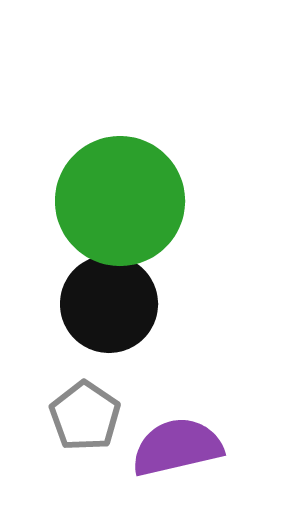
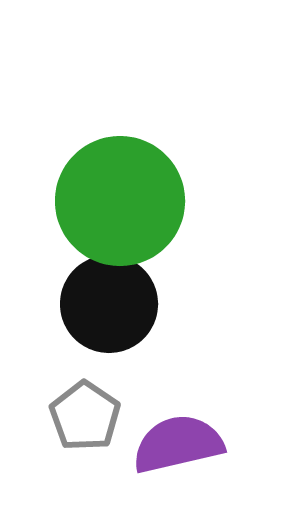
purple semicircle: moved 1 px right, 3 px up
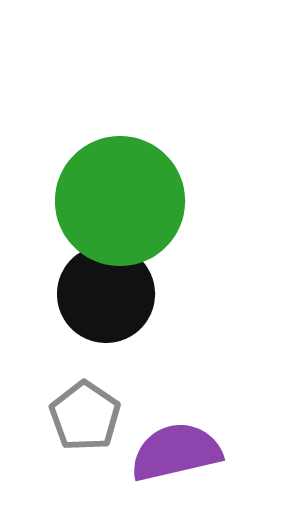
black circle: moved 3 px left, 10 px up
purple semicircle: moved 2 px left, 8 px down
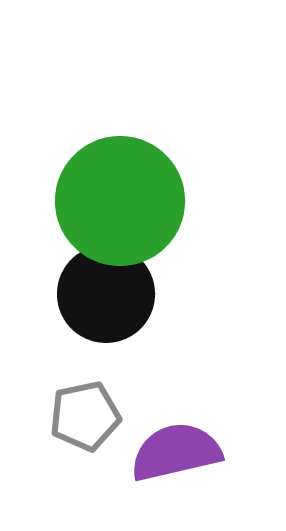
gray pentagon: rotated 26 degrees clockwise
